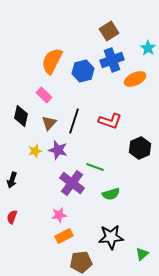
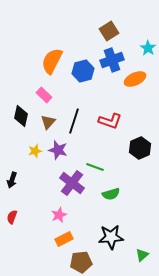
brown triangle: moved 1 px left, 1 px up
pink star: rotated 14 degrees counterclockwise
orange rectangle: moved 3 px down
green triangle: moved 1 px down
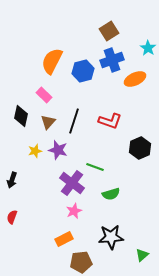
pink star: moved 15 px right, 4 px up
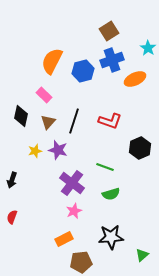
green line: moved 10 px right
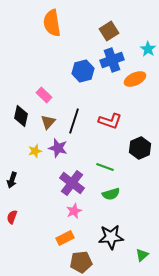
cyan star: moved 1 px down
orange semicircle: moved 38 px up; rotated 36 degrees counterclockwise
purple star: moved 2 px up
orange rectangle: moved 1 px right, 1 px up
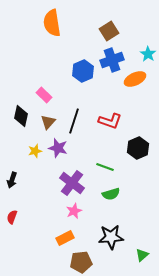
cyan star: moved 5 px down
blue hexagon: rotated 10 degrees counterclockwise
black hexagon: moved 2 px left
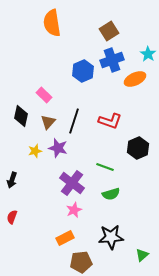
pink star: moved 1 px up
